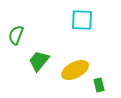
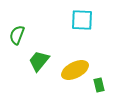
green semicircle: moved 1 px right
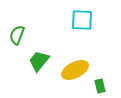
green rectangle: moved 1 px right, 1 px down
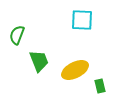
green trapezoid: rotated 120 degrees clockwise
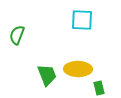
green trapezoid: moved 8 px right, 14 px down
yellow ellipse: moved 3 px right, 1 px up; rotated 28 degrees clockwise
green rectangle: moved 1 px left, 2 px down
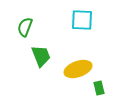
green semicircle: moved 8 px right, 8 px up
yellow ellipse: rotated 20 degrees counterclockwise
green trapezoid: moved 6 px left, 19 px up
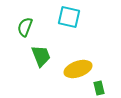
cyan square: moved 13 px left, 3 px up; rotated 10 degrees clockwise
